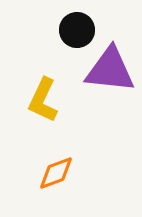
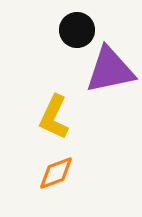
purple triangle: rotated 18 degrees counterclockwise
yellow L-shape: moved 11 px right, 17 px down
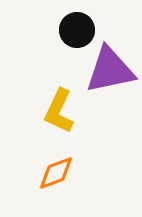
yellow L-shape: moved 5 px right, 6 px up
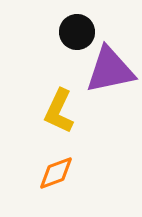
black circle: moved 2 px down
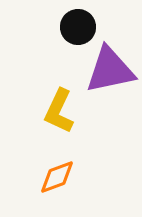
black circle: moved 1 px right, 5 px up
orange diamond: moved 1 px right, 4 px down
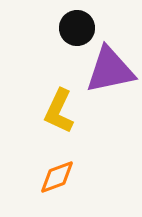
black circle: moved 1 px left, 1 px down
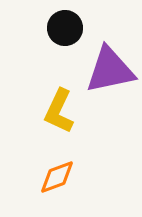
black circle: moved 12 px left
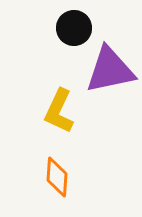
black circle: moved 9 px right
orange diamond: rotated 66 degrees counterclockwise
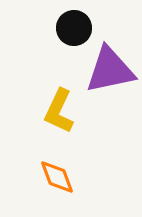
orange diamond: rotated 24 degrees counterclockwise
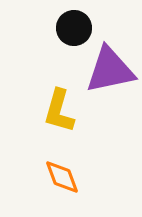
yellow L-shape: rotated 9 degrees counterclockwise
orange diamond: moved 5 px right
